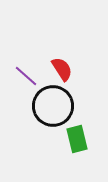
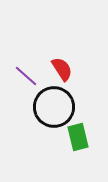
black circle: moved 1 px right, 1 px down
green rectangle: moved 1 px right, 2 px up
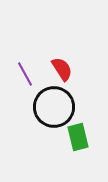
purple line: moved 1 px left, 2 px up; rotated 20 degrees clockwise
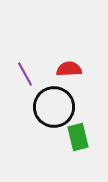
red semicircle: moved 7 px right; rotated 60 degrees counterclockwise
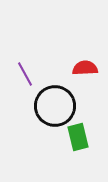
red semicircle: moved 16 px right, 1 px up
black circle: moved 1 px right, 1 px up
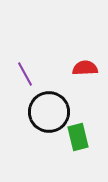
black circle: moved 6 px left, 6 px down
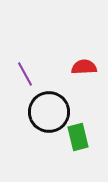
red semicircle: moved 1 px left, 1 px up
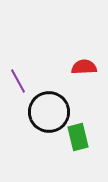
purple line: moved 7 px left, 7 px down
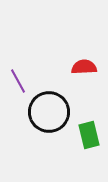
green rectangle: moved 11 px right, 2 px up
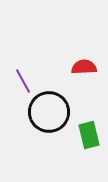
purple line: moved 5 px right
